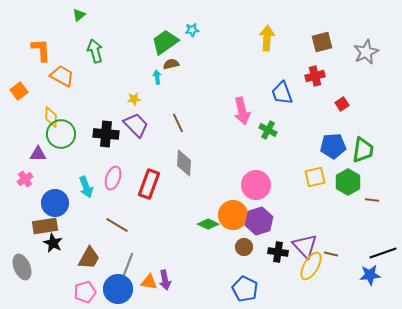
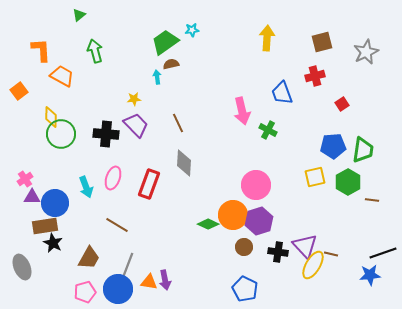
purple triangle at (38, 154): moved 6 px left, 43 px down
yellow ellipse at (311, 266): moved 2 px right, 1 px up
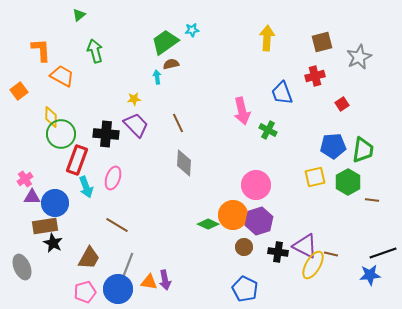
gray star at (366, 52): moved 7 px left, 5 px down
red rectangle at (149, 184): moved 72 px left, 24 px up
purple triangle at (305, 246): rotated 20 degrees counterclockwise
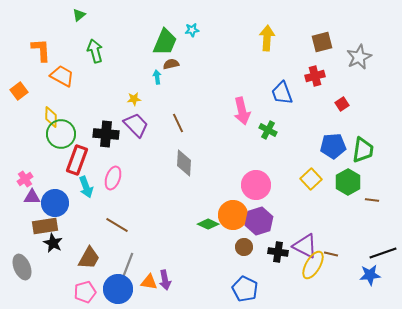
green trapezoid at (165, 42): rotated 148 degrees clockwise
yellow square at (315, 177): moved 4 px left, 2 px down; rotated 30 degrees counterclockwise
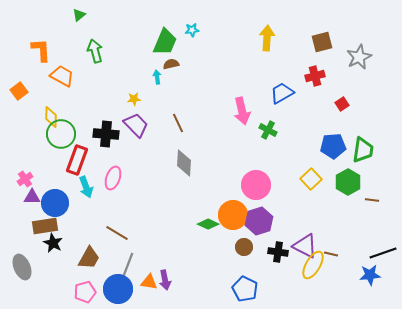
blue trapezoid at (282, 93): rotated 80 degrees clockwise
brown line at (117, 225): moved 8 px down
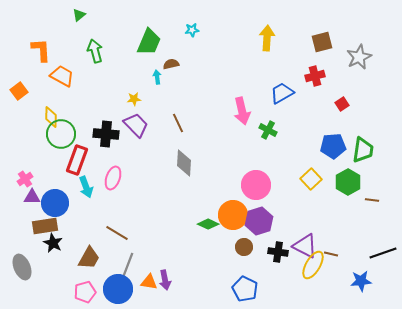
green trapezoid at (165, 42): moved 16 px left
blue star at (370, 275): moved 9 px left, 6 px down
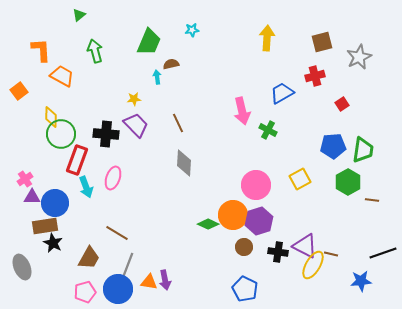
yellow square at (311, 179): moved 11 px left; rotated 15 degrees clockwise
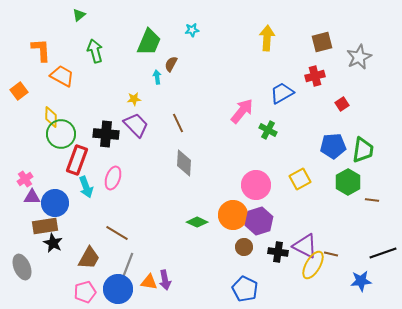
brown semicircle at (171, 64): rotated 49 degrees counterclockwise
pink arrow at (242, 111): rotated 128 degrees counterclockwise
green diamond at (208, 224): moved 11 px left, 2 px up
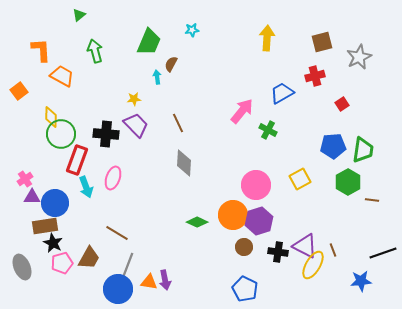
brown line at (331, 254): moved 2 px right, 4 px up; rotated 56 degrees clockwise
pink pentagon at (85, 292): moved 23 px left, 29 px up
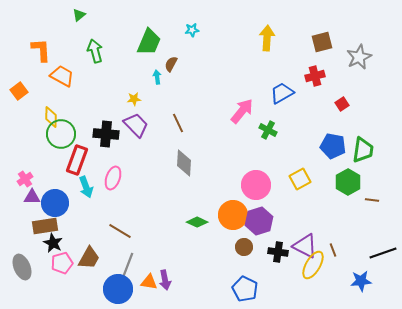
blue pentagon at (333, 146): rotated 15 degrees clockwise
brown line at (117, 233): moved 3 px right, 2 px up
